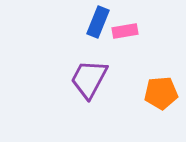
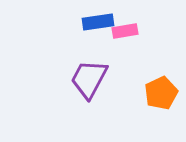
blue rectangle: rotated 60 degrees clockwise
orange pentagon: rotated 20 degrees counterclockwise
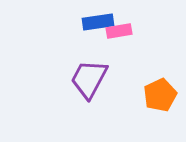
pink rectangle: moved 6 px left
orange pentagon: moved 1 px left, 2 px down
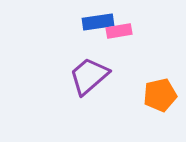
purple trapezoid: moved 3 px up; rotated 21 degrees clockwise
orange pentagon: rotated 12 degrees clockwise
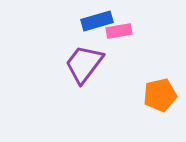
blue rectangle: moved 1 px left, 1 px up; rotated 8 degrees counterclockwise
purple trapezoid: moved 5 px left, 12 px up; rotated 12 degrees counterclockwise
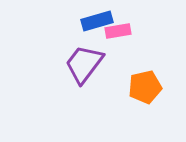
pink rectangle: moved 1 px left
orange pentagon: moved 15 px left, 8 px up
